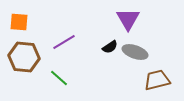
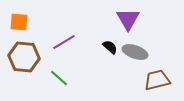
black semicircle: rotated 105 degrees counterclockwise
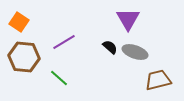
orange square: rotated 30 degrees clockwise
brown trapezoid: moved 1 px right
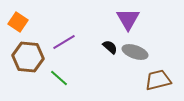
orange square: moved 1 px left
brown hexagon: moved 4 px right
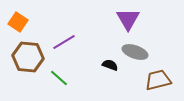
black semicircle: moved 18 px down; rotated 21 degrees counterclockwise
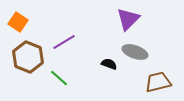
purple triangle: rotated 15 degrees clockwise
brown hexagon: rotated 16 degrees clockwise
black semicircle: moved 1 px left, 1 px up
brown trapezoid: moved 2 px down
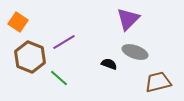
brown hexagon: moved 2 px right
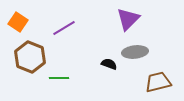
purple line: moved 14 px up
gray ellipse: rotated 25 degrees counterclockwise
green line: rotated 42 degrees counterclockwise
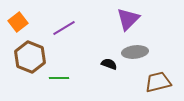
orange square: rotated 18 degrees clockwise
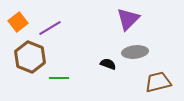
purple line: moved 14 px left
black semicircle: moved 1 px left
